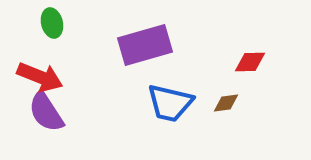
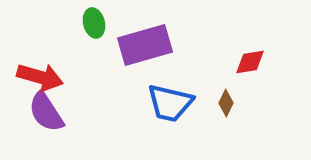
green ellipse: moved 42 px right
red diamond: rotated 8 degrees counterclockwise
red arrow: rotated 6 degrees counterclockwise
brown diamond: rotated 56 degrees counterclockwise
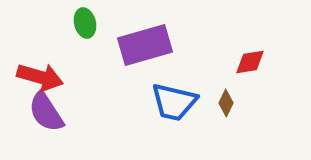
green ellipse: moved 9 px left
blue trapezoid: moved 4 px right, 1 px up
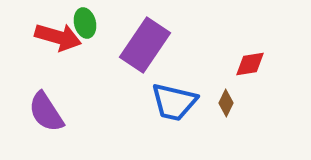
purple rectangle: rotated 40 degrees counterclockwise
red diamond: moved 2 px down
red arrow: moved 18 px right, 40 px up
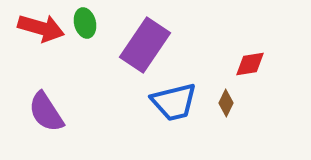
red arrow: moved 17 px left, 9 px up
blue trapezoid: rotated 27 degrees counterclockwise
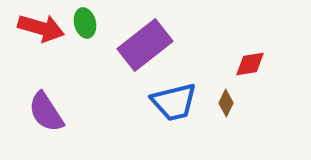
purple rectangle: rotated 18 degrees clockwise
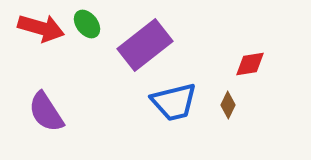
green ellipse: moved 2 px right, 1 px down; rotated 24 degrees counterclockwise
brown diamond: moved 2 px right, 2 px down
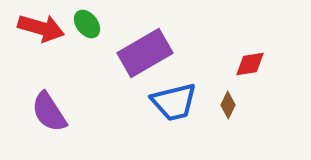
purple rectangle: moved 8 px down; rotated 8 degrees clockwise
purple semicircle: moved 3 px right
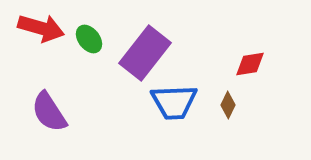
green ellipse: moved 2 px right, 15 px down
purple rectangle: rotated 22 degrees counterclockwise
blue trapezoid: rotated 12 degrees clockwise
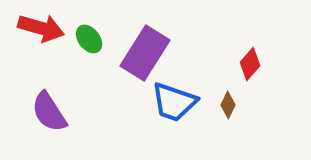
purple rectangle: rotated 6 degrees counterclockwise
red diamond: rotated 40 degrees counterclockwise
blue trapezoid: rotated 21 degrees clockwise
